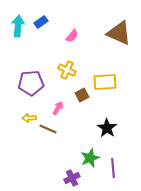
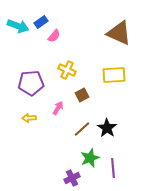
cyan arrow: rotated 105 degrees clockwise
pink semicircle: moved 18 px left
yellow rectangle: moved 9 px right, 7 px up
brown line: moved 34 px right; rotated 66 degrees counterclockwise
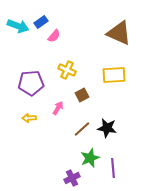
black star: rotated 24 degrees counterclockwise
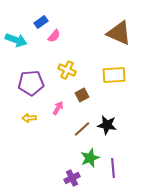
cyan arrow: moved 2 px left, 14 px down
black star: moved 3 px up
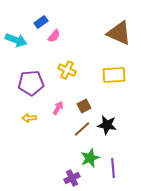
brown square: moved 2 px right, 11 px down
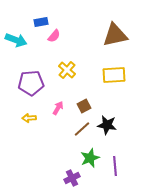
blue rectangle: rotated 24 degrees clockwise
brown triangle: moved 4 px left, 2 px down; rotated 36 degrees counterclockwise
yellow cross: rotated 18 degrees clockwise
purple line: moved 2 px right, 2 px up
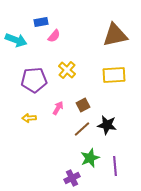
purple pentagon: moved 3 px right, 3 px up
brown square: moved 1 px left, 1 px up
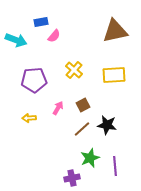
brown triangle: moved 4 px up
yellow cross: moved 7 px right
purple cross: rotated 14 degrees clockwise
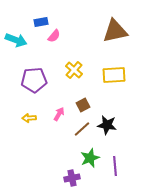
pink arrow: moved 1 px right, 6 px down
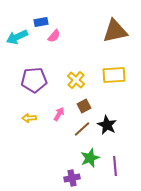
cyan arrow: moved 1 px right, 3 px up; rotated 135 degrees clockwise
yellow cross: moved 2 px right, 10 px down
brown square: moved 1 px right, 1 px down
black star: rotated 18 degrees clockwise
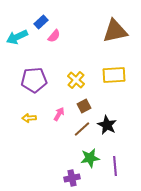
blue rectangle: rotated 32 degrees counterclockwise
green star: rotated 12 degrees clockwise
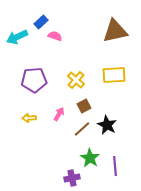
pink semicircle: moved 1 px right; rotated 112 degrees counterclockwise
green star: rotated 30 degrees counterclockwise
